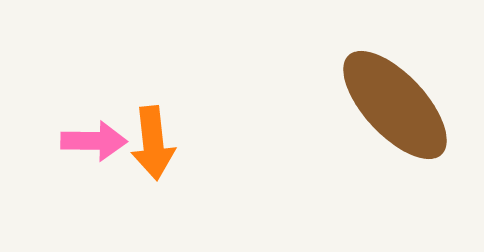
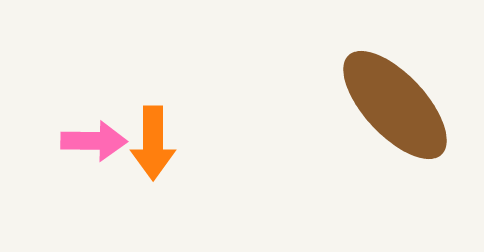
orange arrow: rotated 6 degrees clockwise
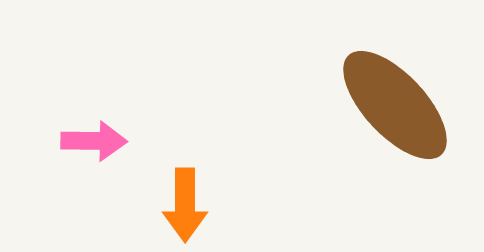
orange arrow: moved 32 px right, 62 px down
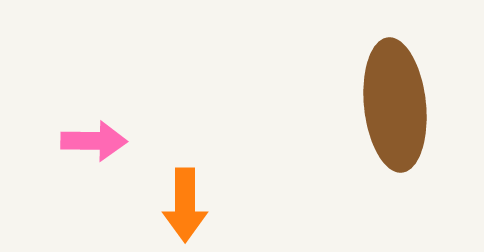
brown ellipse: rotated 37 degrees clockwise
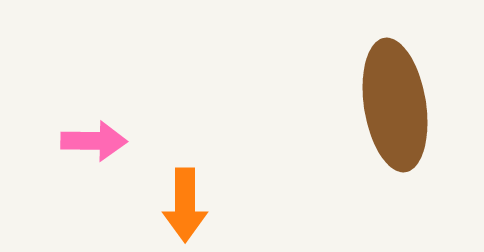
brown ellipse: rotated 3 degrees counterclockwise
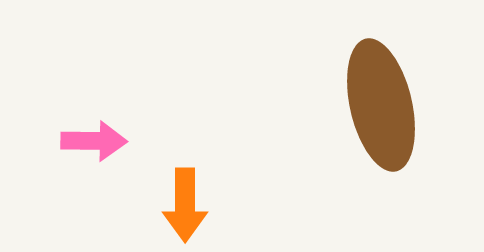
brown ellipse: moved 14 px left; rotated 4 degrees counterclockwise
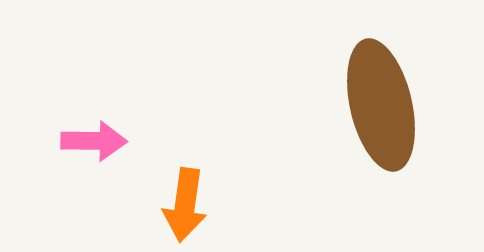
orange arrow: rotated 8 degrees clockwise
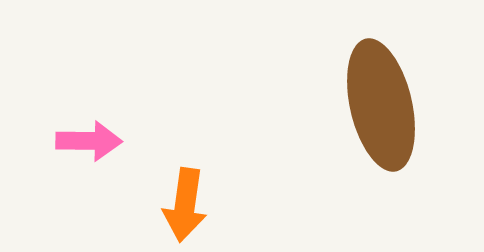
pink arrow: moved 5 px left
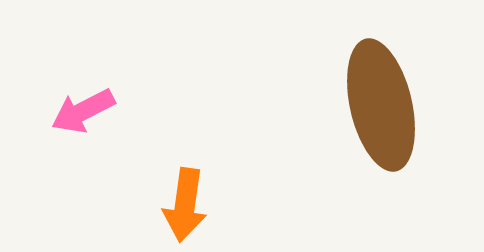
pink arrow: moved 6 px left, 30 px up; rotated 152 degrees clockwise
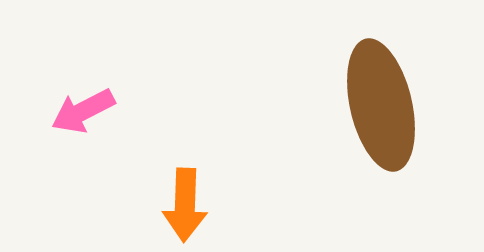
orange arrow: rotated 6 degrees counterclockwise
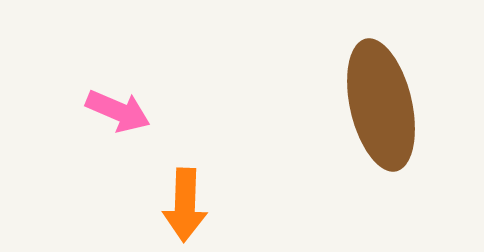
pink arrow: moved 35 px right; rotated 130 degrees counterclockwise
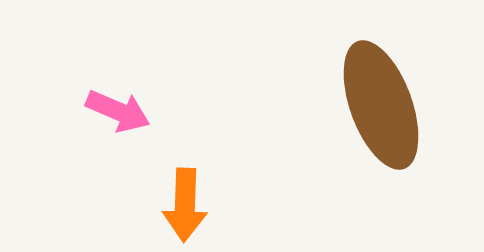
brown ellipse: rotated 7 degrees counterclockwise
